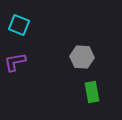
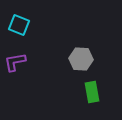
gray hexagon: moved 1 px left, 2 px down
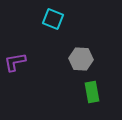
cyan square: moved 34 px right, 6 px up
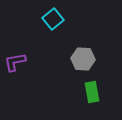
cyan square: rotated 30 degrees clockwise
gray hexagon: moved 2 px right
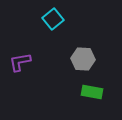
purple L-shape: moved 5 px right
green rectangle: rotated 70 degrees counterclockwise
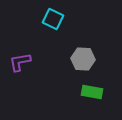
cyan square: rotated 25 degrees counterclockwise
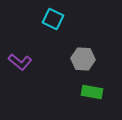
purple L-shape: rotated 130 degrees counterclockwise
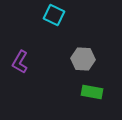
cyan square: moved 1 px right, 4 px up
purple L-shape: rotated 80 degrees clockwise
